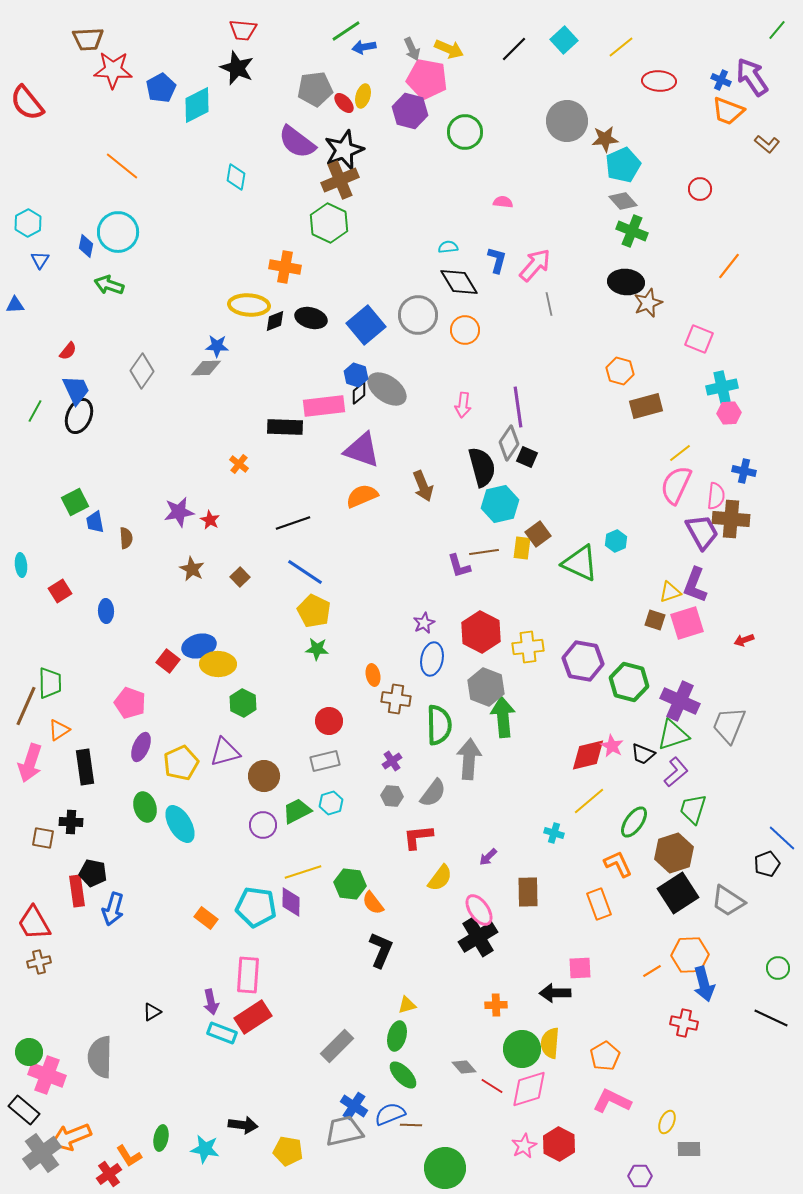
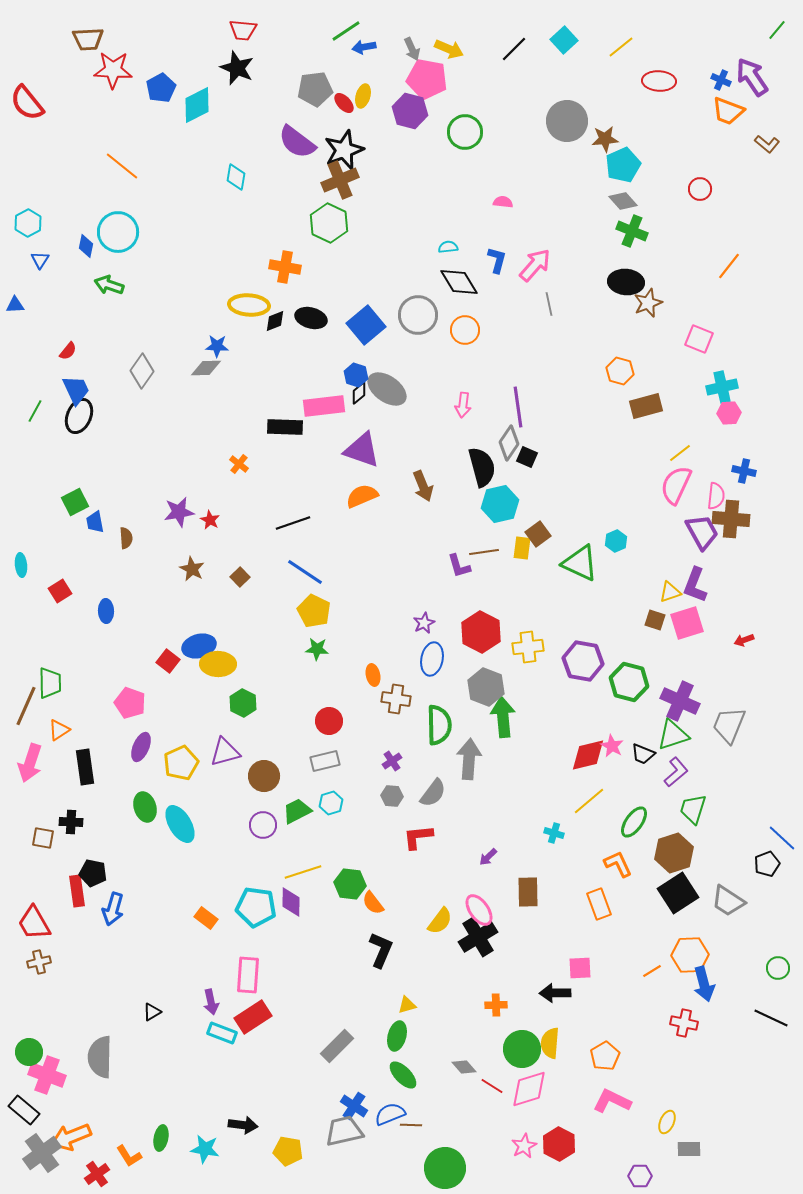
yellow semicircle at (440, 878): moved 43 px down
red cross at (109, 1174): moved 12 px left
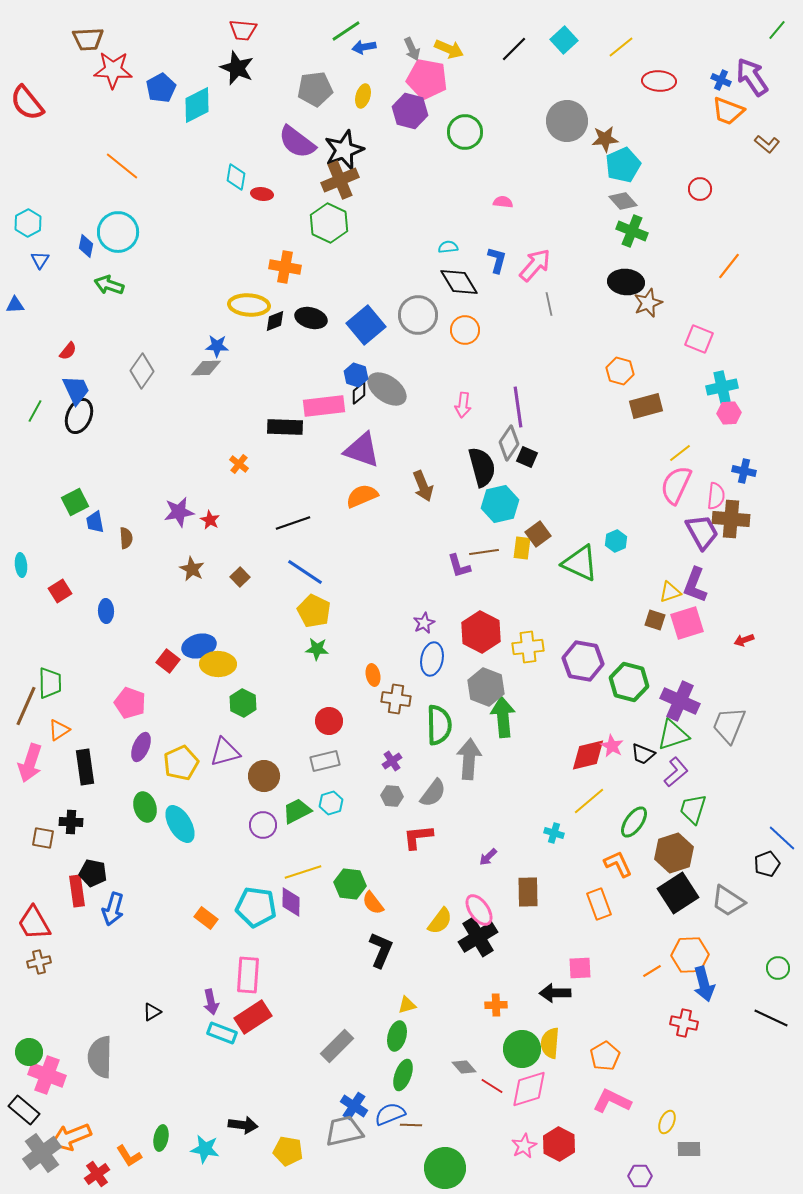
red ellipse at (344, 103): moved 82 px left, 91 px down; rotated 40 degrees counterclockwise
green ellipse at (403, 1075): rotated 64 degrees clockwise
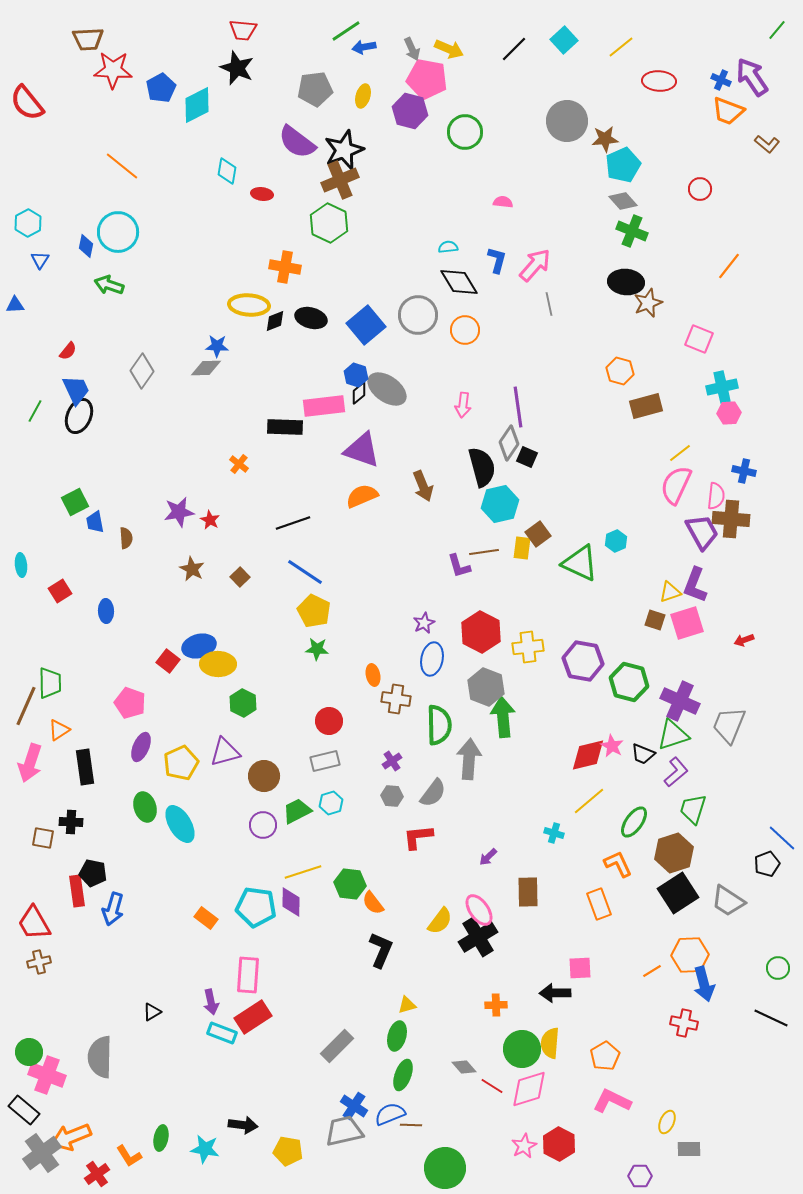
cyan diamond at (236, 177): moved 9 px left, 6 px up
